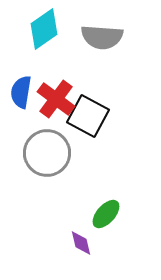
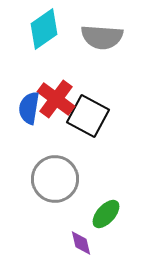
blue semicircle: moved 8 px right, 16 px down
gray circle: moved 8 px right, 26 px down
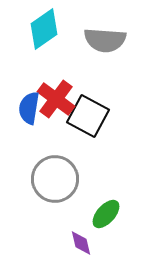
gray semicircle: moved 3 px right, 3 px down
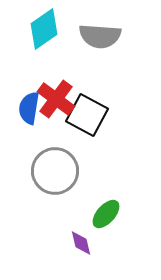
gray semicircle: moved 5 px left, 4 px up
black square: moved 1 px left, 1 px up
gray circle: moved 8 px up
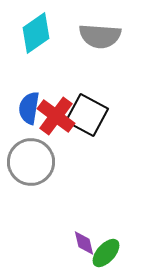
cyan diamond: moved 8 px left, 4 px down
red cross: moved 17 px down
gray circle: moved 24 px left, 9 px up
green ellipse: moved 39 px down
purple diamond: moved 3 px right
